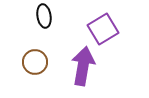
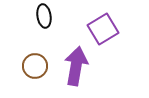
brown circle: moved 4 px down
purple arrow: moved 7 px left
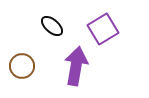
black ellipse: moved 8 px right, 10 px down; rotated 40 degrees counterclockwise
brown circle: moved 13 px left
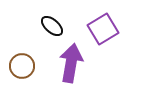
purple arrow: moved 5 px left, 3 px up
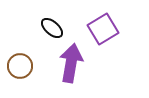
black ellipse: moved 2 px down
brown circle: moved 2 px left
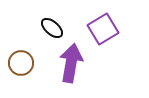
brown circle: moved 1 px right, 3 px up
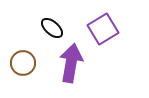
brown circle: moved 2 px right
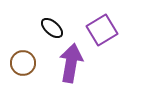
purple square: moved 1 px left, 1 px down
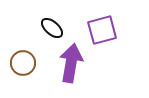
purple square: rotated 16 degrees clockwise
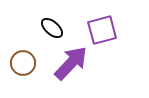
purple arrow: rotated 33 degrees clockwise
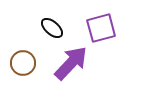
purple square: moved 1 px left, 2 px up
